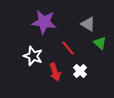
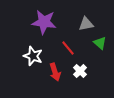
gray triangle: moved 2 px left; rotated 42 degrees counterclockwise
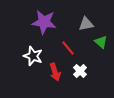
green triangle: moved 1 px right, 1 px up
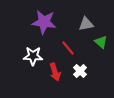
white star: rotated 18 degrees counterclockwise
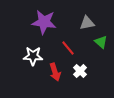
gray triangle: moved 1 px right, 1 px up
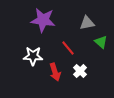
purple star: moved 1 px left, 2 px up
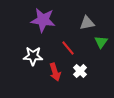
green triangle: rotated 24 degrees clockwise
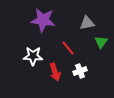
white cross: rotated 24 degrees clockwise
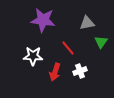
red arrow: rotated 36 degrees clockwise
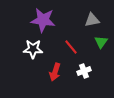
gray triangle: moved 5 px right, 3 px up
red line: moved 3 px right, 1 px up
white star: moved 7 px up
white cross: moved 4 px right
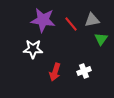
green triangle: moved 3 px up
red line: moved 23 px up
